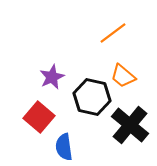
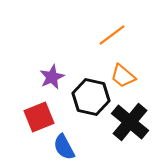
orange line: moved 1 px left, 2 px down
black hexagon: moved 1 px left
red square: rotated 28 degrees clockwise
black cross: moved 3 px up
blue semicircle: rotated 20 degrees counterclockwise
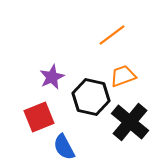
orange trapezoid: rotated 120 degrees clockwise
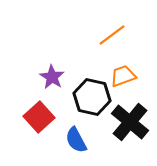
purple star: rotated 15 degrees counterclockwise
black hexagon: moved 1 px right
red square: rotated 20 degrees counterclockwise
blue semicircle: moved 12 px right, 7 px up
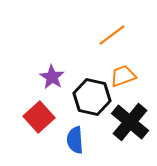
blue semicircle: moved 1 px left; rotated 24 degrees clockwise
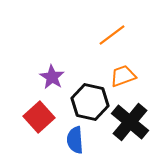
black hexagon: moved 2 px left, 5 px down
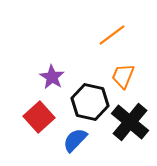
orange trapezoid: rotated 48 degrees counterclockwise
blue semicircle: rotated 48 degrees clockwise
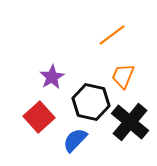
purple star: rotated 10 degrees clockwise
black hexagon: moved 1 px right
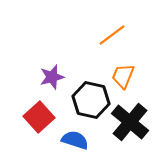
purple star: rotated 15 degrees clockwise
black hexagon: moved 2 px up
blue semicircle: rotated 64 degrees clockwise
